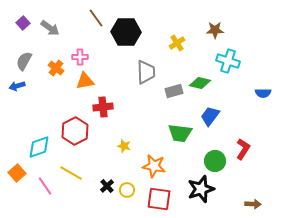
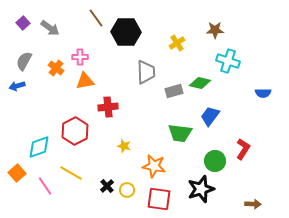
red cross: moved 5 px right
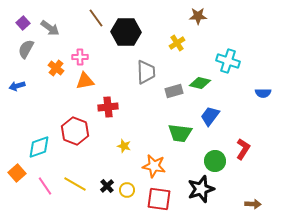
brown star: moved 17 px left, 14 px up
gray semicircle: moved 2 px right, 12 px up
red hexagon: rotated 12 degrees counterclockwise
yellow line: moved 4 px right, 11 px down
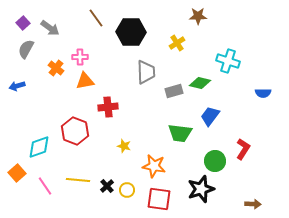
black hexagon: moved 5 px right
yellow line: moved 3 px right, 4 px up; rotated 25 degrees counterclockwise
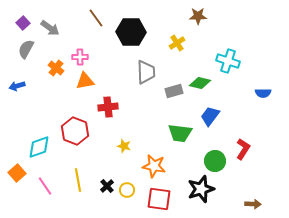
yellow line: rotated 75 degrees clockwise
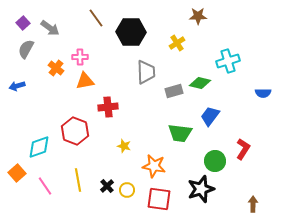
cyan cross: rotated 35 degrees counterclockwise
brown arrow: rotated 91 degrees counterclockwise
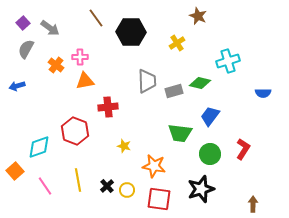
brown star: rotated 24 degrees clockwise
orange cross: moved 3 px up
gray trapezoid: moved 1 px right, 9 px down
green circle: moved 5 px left, 7 px up
orange square: moved 2 px left, 2 px up
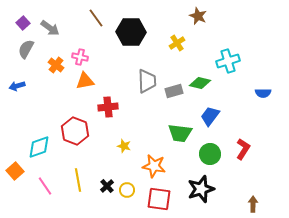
pink cross: rotated 14 degrees clockwise
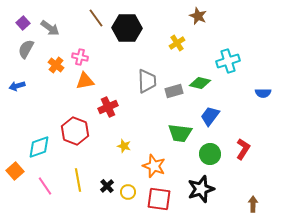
black hexagon: moved 4 px left, 4 px up
red cross: rotated 18 degrees counterclockwise
orange star: rotated 10 degrees clockwise
yellow circle: moved 1 px right, 2 px down
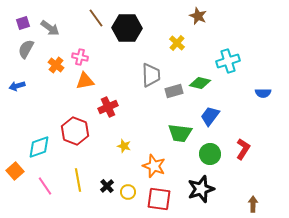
purple square: rotated 24 degrees clockwise
yellow cross: rotated 14 degrees counterclockwise
gray trapezoid: moved 4 px right, 6 px up
